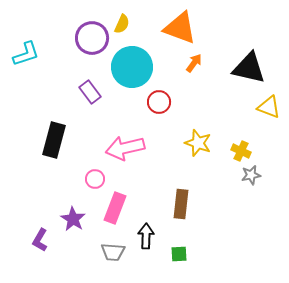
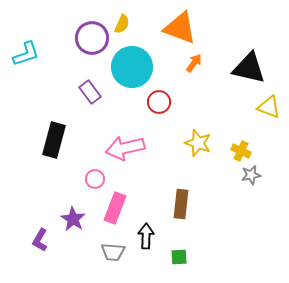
green square: moved 3 px down
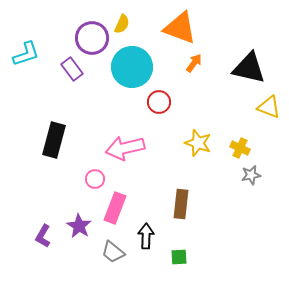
purple rectangle: moved 18 px left, 23 px up
yellow cross: moved 1 px left, 3 px up
purple star: moved 6 px right, 7 px down
purple L-shape: moved 3 px right, 4 px up
gray trapezoid: rotated 35 degrees clockwise
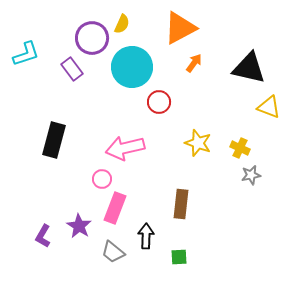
orange triangle: rotated 48 degrees counterclockwise
pink circle: moved 7 px right
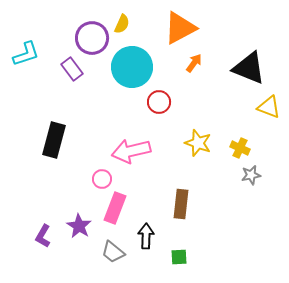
black triangle: rotated 9 degrees clockwise
pink arrow: moved 6 px right, 3 px down
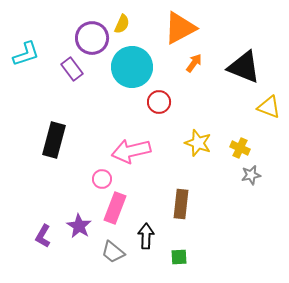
black triangle: moved 5 px left, 1 px up
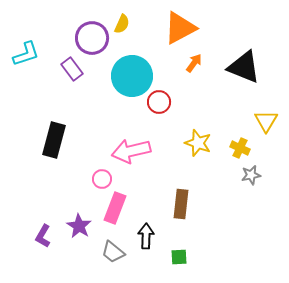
cyan circle: moved 9 px down
yellow triangle: moved 3 px left, 14 px down; rotated 40 degrees clockwise
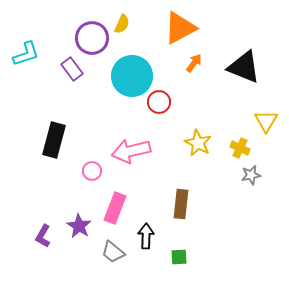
yellow star: rotated 8 degrees clockwise
pink circle: moved 10 px left, 8 px up
